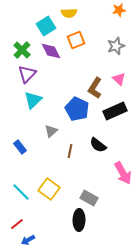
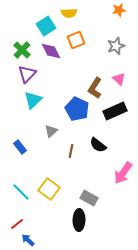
brown line: moved 1 px right
pink arrow: rotated 65 degrees clockwise
blue arrow: rotated 72 degrees clockwise
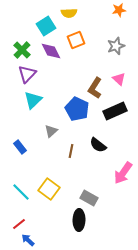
red line: moved 2 px right
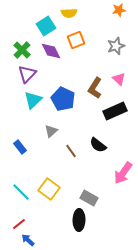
blue pentagon: moved 14 px left, 10 px up
brown line: rotated 48 degrees counterclockwise
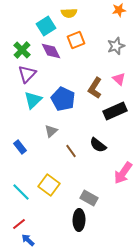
yellow square: moved 4 px up
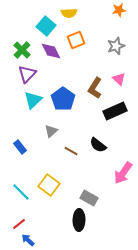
cyan square: rotated 18 degrees counterclockwise
blue pentagon: rotated 10 degrees clockwise
brown line: rotated 24 degrees counterclockwise
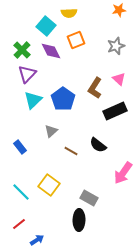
blue arrow: moved 9 px right; rotated 104 degrees clockwise
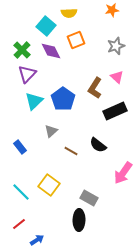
orange star: moved 7 px left
pink triangle: moved 2 px left, 2 px up
cyan triangle: moved 1 px right, 1 px down
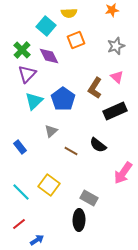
purple diamond: moved 2 px left, 5 px down
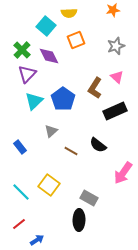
orange star: moved 1 px right
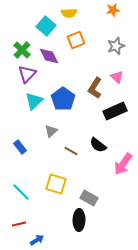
pink arrow: moved 9 px up
yellow square: moved 7 px right, 1 px up; rotated 20 degrees counterclockwise
red line: rotated 24 degrees clockwise
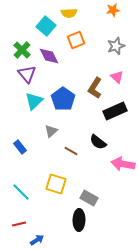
purple triangle: rotated 24 degrees counterclockwise
black semicircle: moved 3 px up
pink arrow: rotated 65 degrees clockwise
